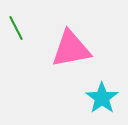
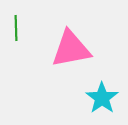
green line: rotated 25 degrees clockwise
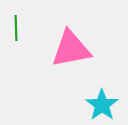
cyan star: moved 7 px down
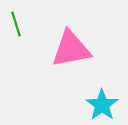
green line: moved 4 px up; rotated 15 degrees counterclockwise
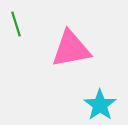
cyan star: moved 2 px left
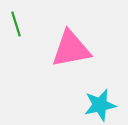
cyan star: rotated 24 degrees clockwise
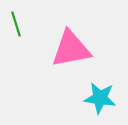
cyan star: moved 7 px up; rotated 20 degrees clockwise
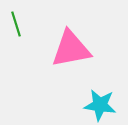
cyan star: moved 7 px down
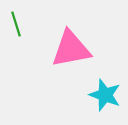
cyan star: moved 5 px right, 10 px up; rotated 12 degrees clockwise
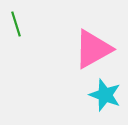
pink triangle: moved 22 px right; rotated 18 degrees counterclockwise
